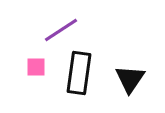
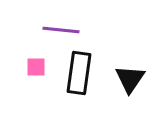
purple line: rotated 39 degrees clockwise
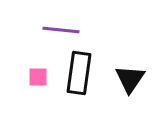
pink square: moved 2 px right, 10 px down
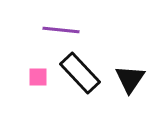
black rectangle: moved 1 px right; rotated 51 degrees counterclockwise
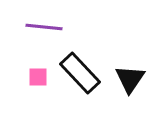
purple line: moved 17 px left, 3 px up
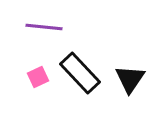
pink square: rotated 25 degrees counterclockwise
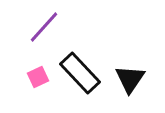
purple line: rotated 54 degrees counterclockwise
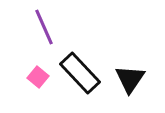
purple line: rotated 66 degrees counterclockwise
pink square: rotated 25 degrees counterclockwise
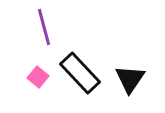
purple line: rotated 9 degrees clockwise
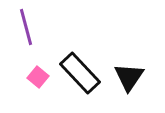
purple line: moved 18 px left
black triangle: moved 1 px left, 2 px up
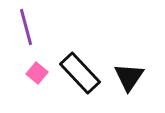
pink square: moved 1 px left, 4 px up
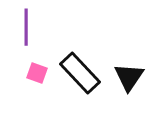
purple line: rotated 15 degrees clockwise
pink square: rotated 20 degrees counterclockwise
